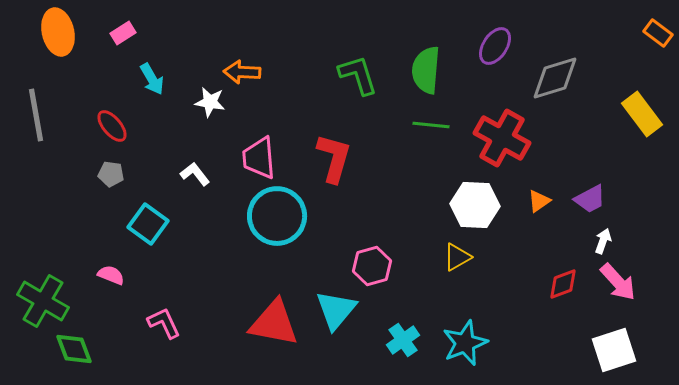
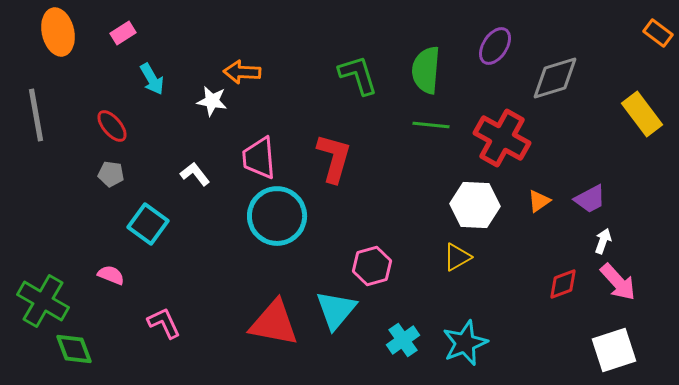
white star: moved 2 px right, 1 px up
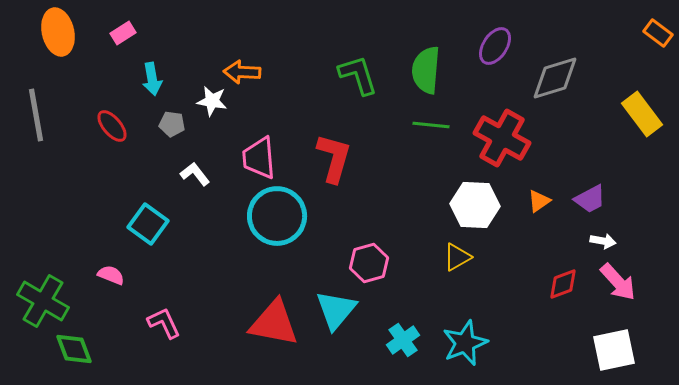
cyan arrow: rotated 20 degrees clockwise
gray pentagon: moved 61 px right, 50 px up
white arrow: rotated 80 degrees clockwise
pink hexagon: moved 3 px left, 3 px up
white square: rotated 6 degrees clockwise
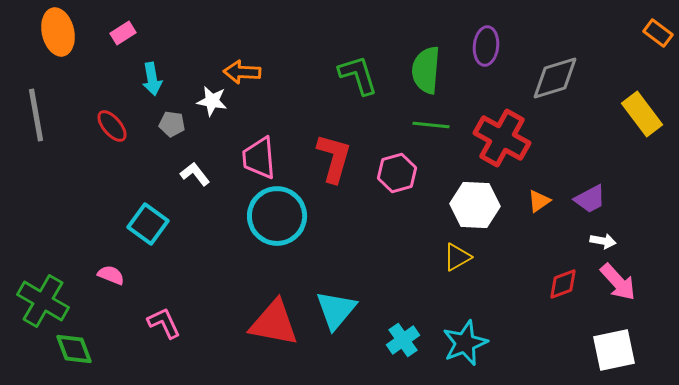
purple ellipse: moved 9 px left; rotated 27 degrees counterclockwise
pink hexagon: moved 28 px right, 90 px up
